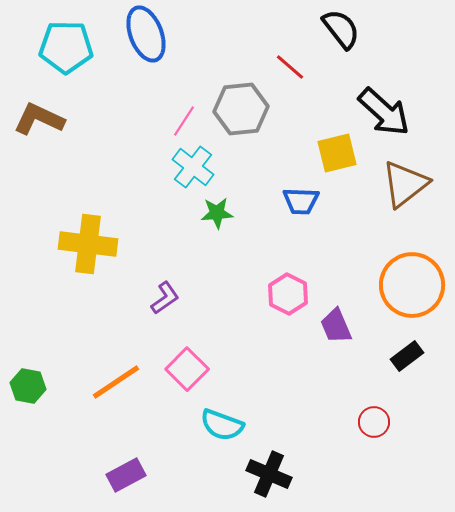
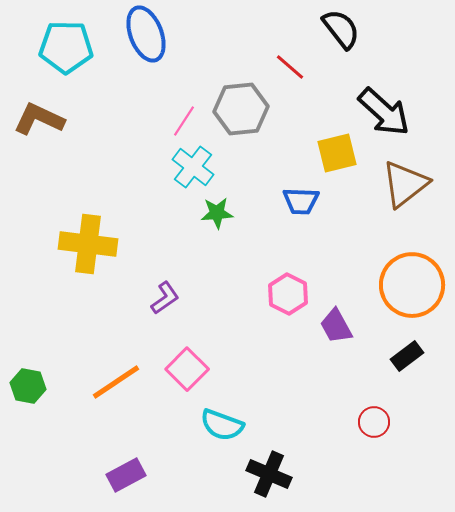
purple trapezoid: rotated 6 degrees counterclockwise
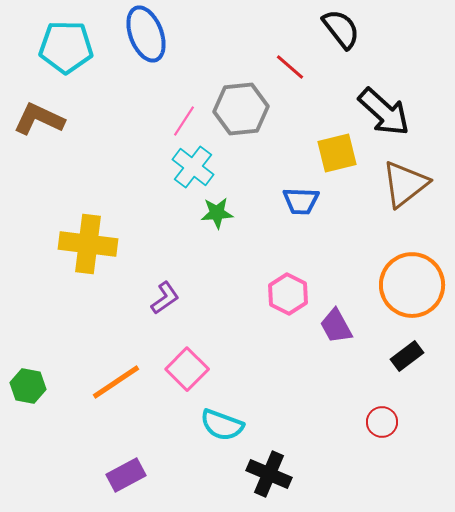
red circle: moved 8 px right
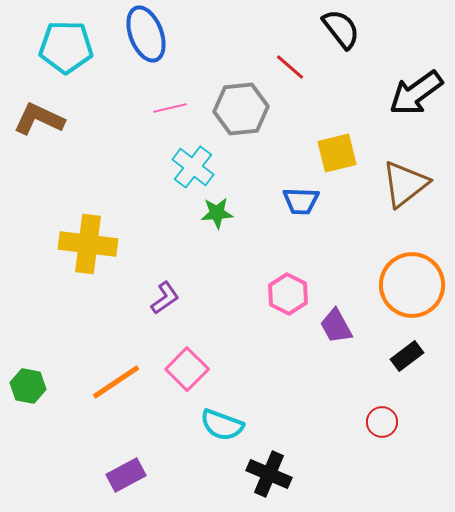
black arrow: moved 32 px right, 19 px up; rotated 102 degrees clockwise
pink line: moved 14 px left, 13 px up; rotated 44 degrees clockwise
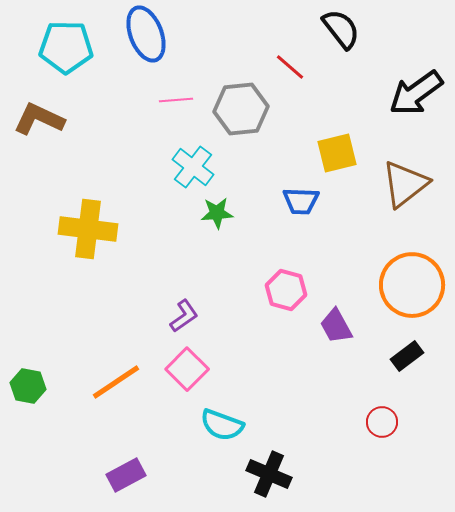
pink line: moved 6 px right, 8 px up; rotated 8 degrees clockwise
yellow cross: moved 15 px up
pink hexagon: moved 2 px left, 4 px up; rotated 12 degrees counterclockwise
purple L-shape: moved 19 px right, 18 px down
